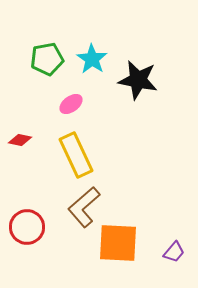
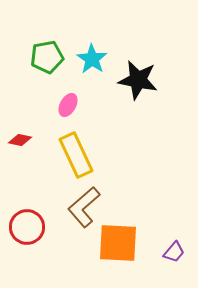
green pentagon: moved 2 px up
pink ellipse: moved 3 px left, 1 px down; rotated 25 degrees counterclockwise
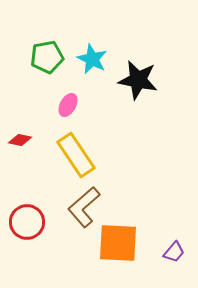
cyan star: rotated 8 degrees counterclockwise
yellow rectangle: rotated 9 degrees counterclockwise
red circle: moved 5 px up
